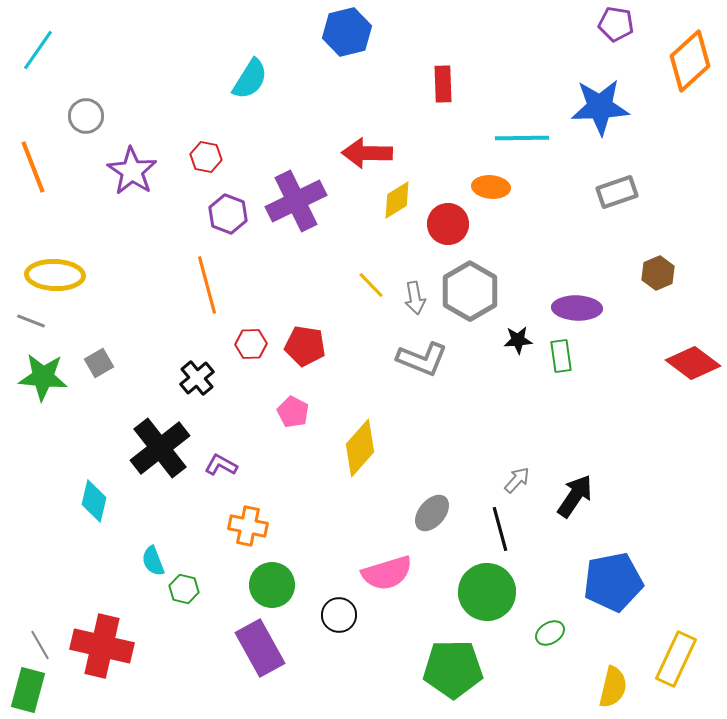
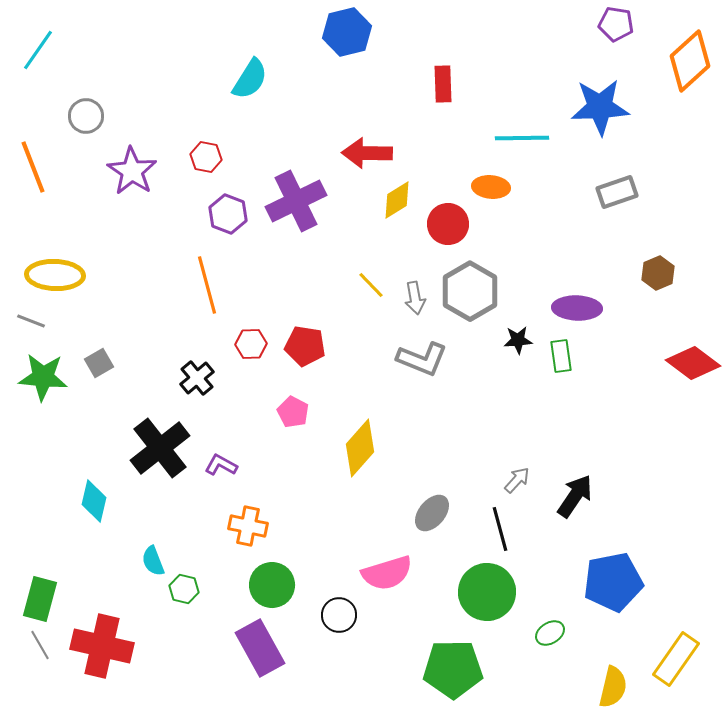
yellow rectangle at (676, 659): rotated 10 degrees clockwise
green rectangle at (28, 690): moved 12 px right, 91 px up
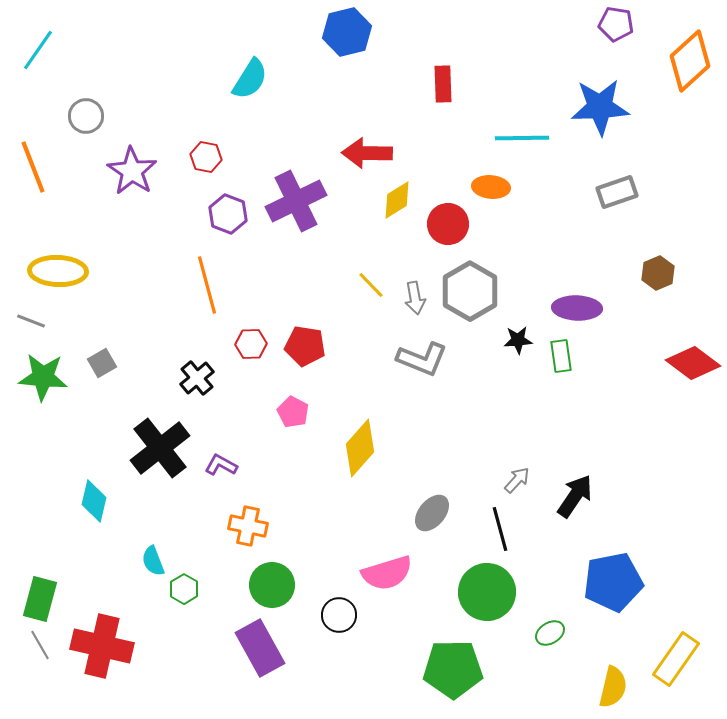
yellow ellipse at (55, 275): moved 3 px right, 4 px up
gray square at (99, 363): moved 3 px right
green hexagon at (184, 589): rotated 16 degrees clockwise
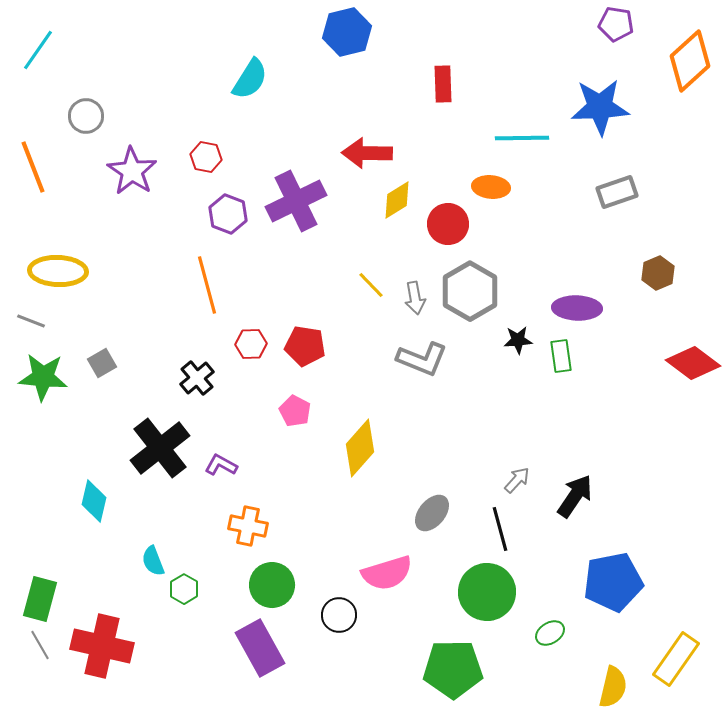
pink pentagon at (293, 412): moved 2 px right, 1 px up
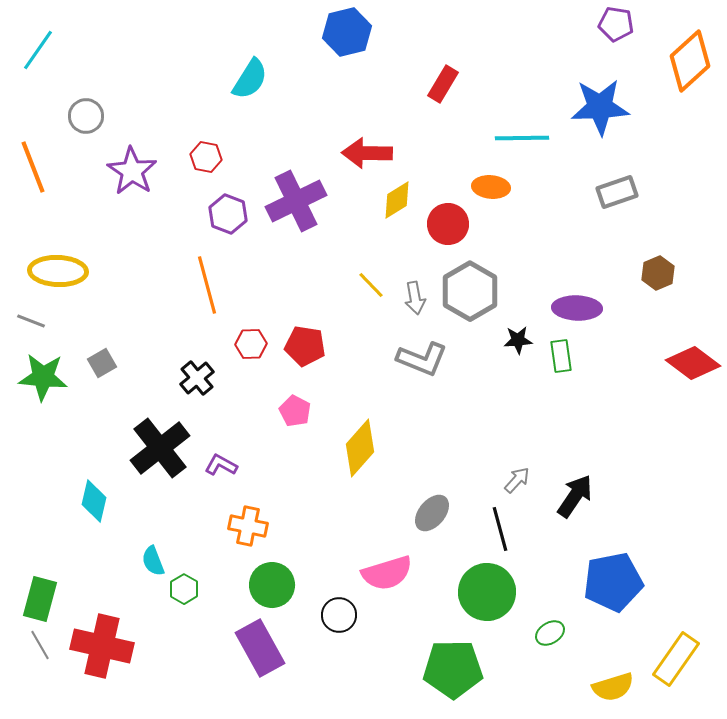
red rectangle at (443, 84): rotated 33 degrees clockwise
yellow semicircle at (613, 687): rotated 60 degrees clockwise
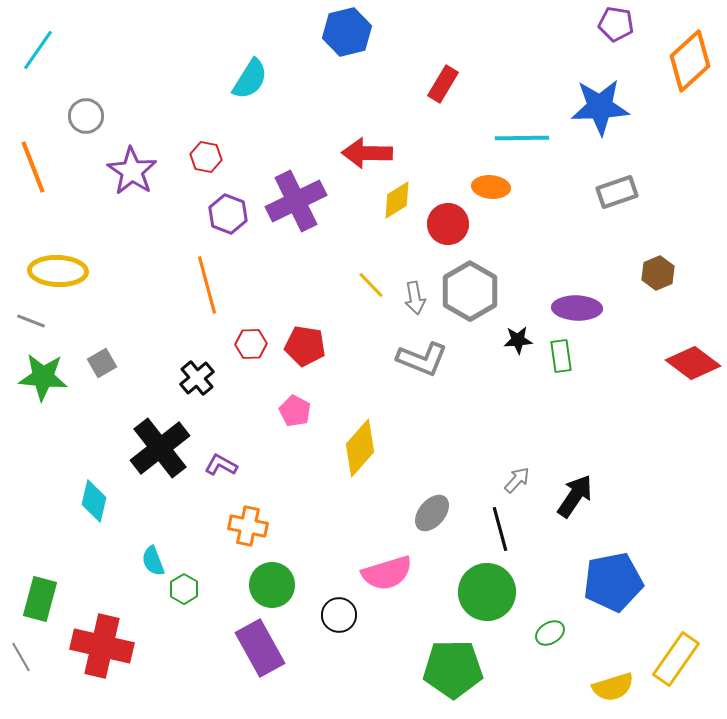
gray line at (40, 645): moved 19 px left, 12 px down
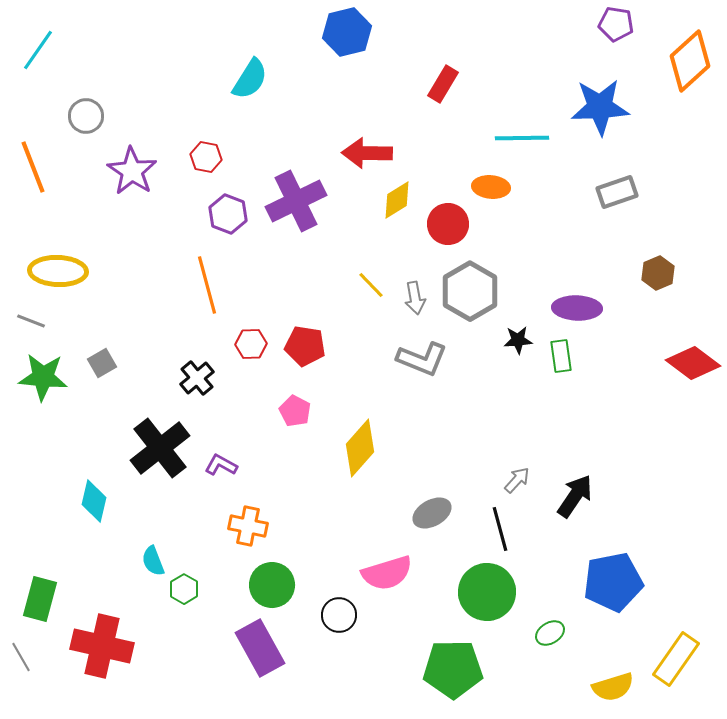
gray ellipse at (432, 513): rotated 21 degrees clockwise
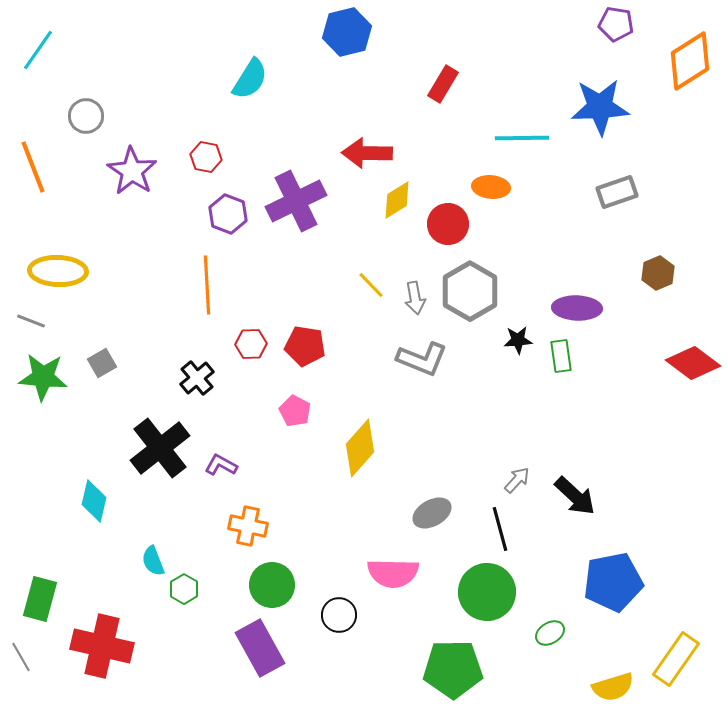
orange diamond at (690, 61): rotated 10 degrees clockwise
orange line at (207, 285): rotated 12 degrees clockwise
black arrow at (575, 496): rotated 99 degrees clockwise
pink semicircle at (387, 573): moved 6 px right; rotated 18 degrees clockwise
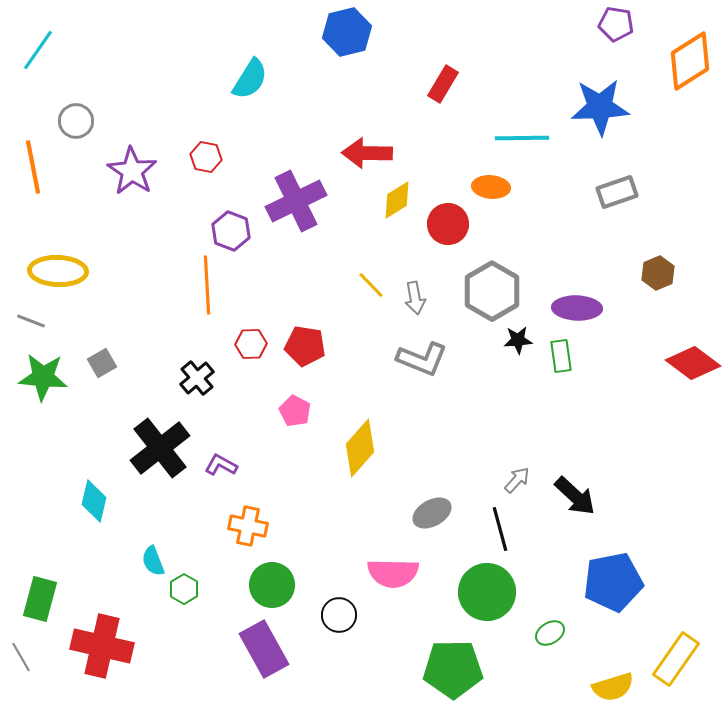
gray circle at (86, 116): moved 10 px left, 5 px down
orange line at (33, 167): rotated 10 degrees clockwise
purple hexagon at (228, 214): moved 3 px right, 17 px down
gray hexagon at (470, 291): moved 22 px right
purple rectangle at (260, 648): moved 4 px right, 1 px down
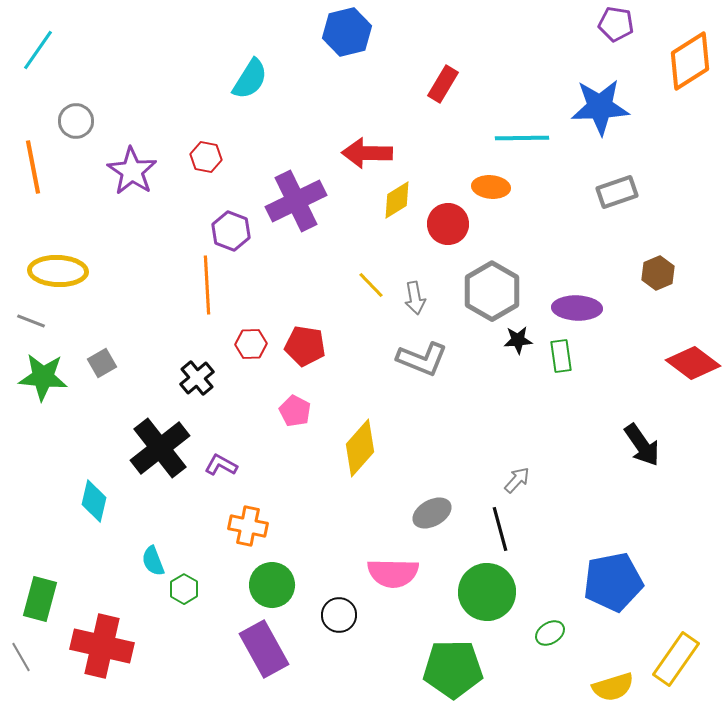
black arrow at (575, 496): moved 67 px right, 51 px up; rotated 12 degrees clockwise
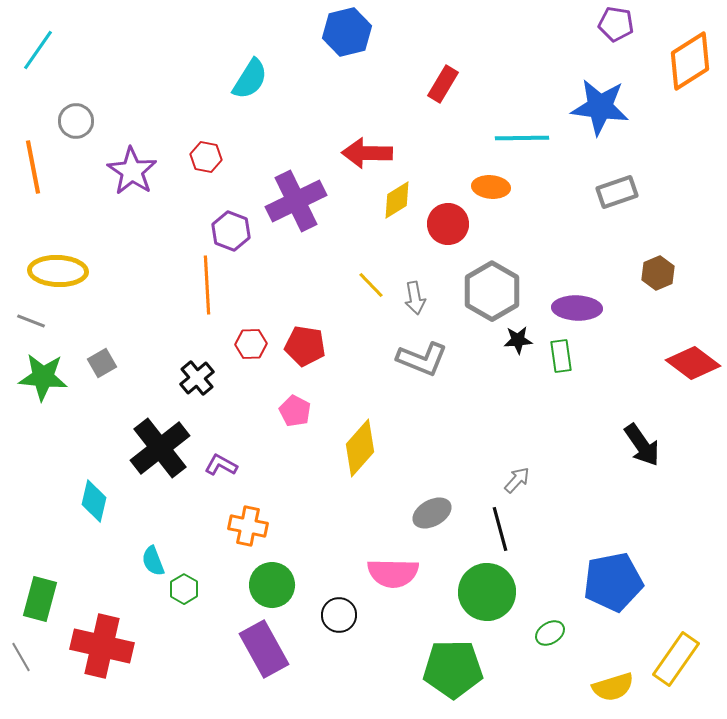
blue star at (600, 107): rotated 10 degrees clockwise
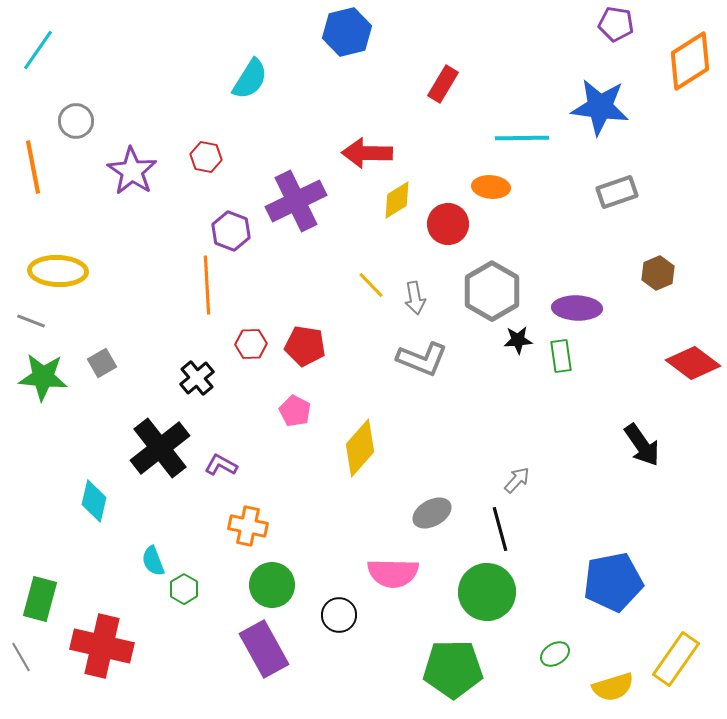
green ellipse at (550, 633): moved 5 px right, 21 px down
